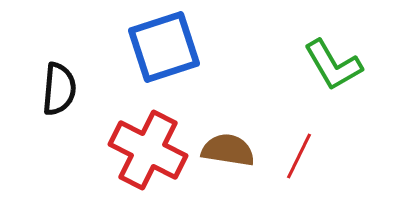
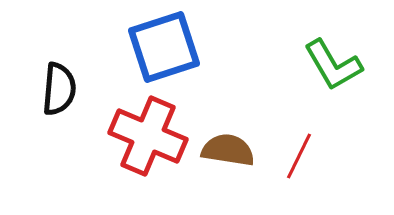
red cross: moved 14 px up; rotated 4 degrees counterclockwise
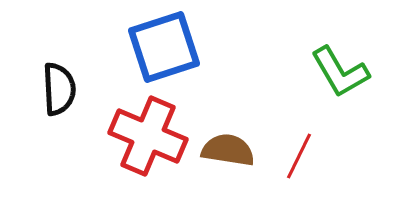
green L-shape: moved 7 px right, 7 px down
black semicircle: rotated 8 degrees counterclockwise
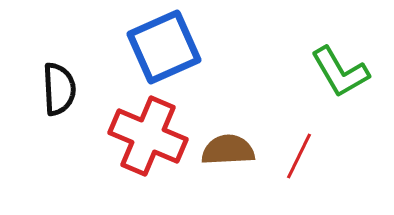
blue square: rotated 6 degrees counterclockwise
brown semicircle: rotated 12 degrees counterclockwise
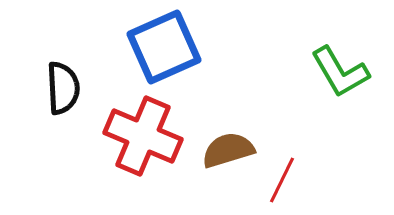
black semicircle: moved 4 px right, 1 px up
red cross: moved 5 px left
brown semicircle: rotated 14 degrees counterclockwise
red line: moved 17 px left, 24 px down
